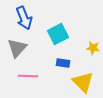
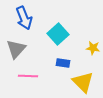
cyan square: rotated 15 degrees counterclockwise
gray triangle: moved 1 px left, 1 px down
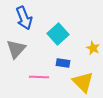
yellow star: rotated 16 degrees clockwise
pink line: moved 11 px right, 1 px down
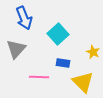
yellow star: moved 4 px down
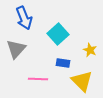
yellow star: moved 3 px left, 2 px up
pink line: moved 1 px left, 2 px down
yellow triangle: moved 1 px left, 1 px up
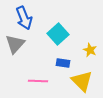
gray triangle: moved 1 px left, 5 px up
pink line: moved 2 px down
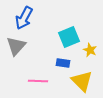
blue arrow: rotated 50 degrees clockwise
cyan square: moved 11 px right, 3 px down; rotated 20 degrees clockwise
gray triangle: moved 1 px right, 2 px down
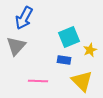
yellow star: rotated 24 degrees clockwise
blue rectangle: moved 1 px right, 3 px up
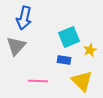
blue arrow: rotated 15 degrees counterclockwise
